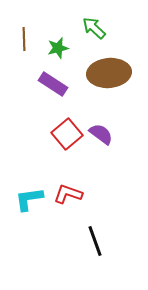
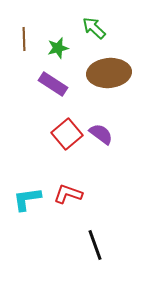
cyan L-shape: moved 2 px left
black line: moved 4 px down
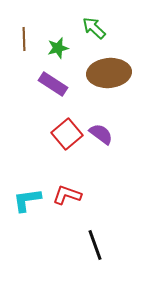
red L-shape: moved 1 px left, 1 px down
cyan L-shape: moved 1 px down
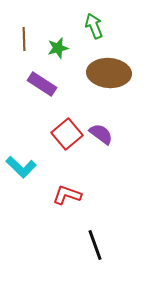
green arrow: moved 2 px up; rotated 25 degrees clockwise
brown ellipse: rotated 9 degrees clockwise
purple rectangle: moved 11 px left
cyan L-shape: moved 6 px left, 33 px up; rotated 128 degrees counterclockwise
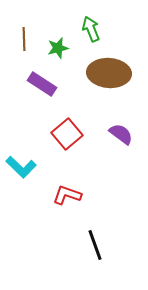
green arrow: moved 3 px left, 3 px down
purple semicircle: moved 20 px right
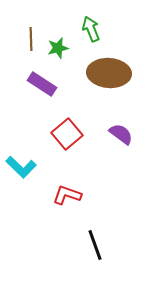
brown line: moved 7 px right
